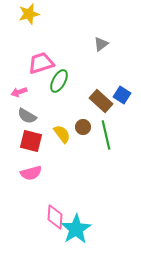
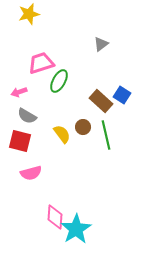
red square: moved 11 px left
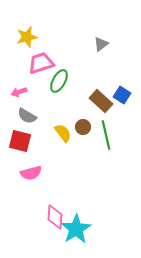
yellow star: moved 2 px left, 23 px down
yellow semicircle: moved 1 px right, 1 px up
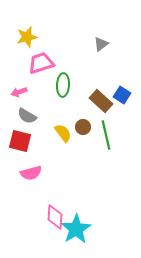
green ellipse: moved 4 px right, 4 px down; rotated 25 degrees counterclockwise
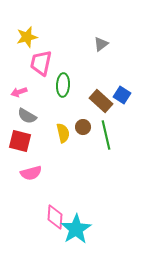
pink trapezoid: rotated 60 degrees counterclockwise
yellow semicircle: rotated 24 degrees clockwise
